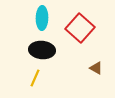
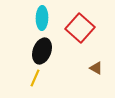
black ellipse: moved 1 px down; rotated 75 degrees counterclockwise
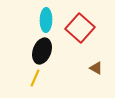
cyan ellipse: moved 4 px right, 2 px down
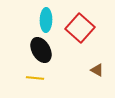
black ellipse: moved 1 px left, 1 px up; rotated 50 degrees counterclockwise
brown triangle: moved 1 px right, 2 px down
yellow line: rotated 72 degrees clockwise
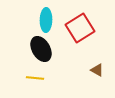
red square: rotated 16 degrees clockwise
black ellipse: moved 1 px up
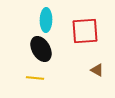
red square: moved 5 px right, 3 px down; rotated 28 degrees clockwise
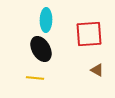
red square: moved 4 px right, 3 px down
